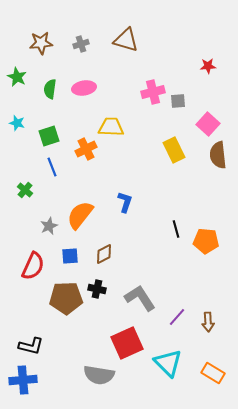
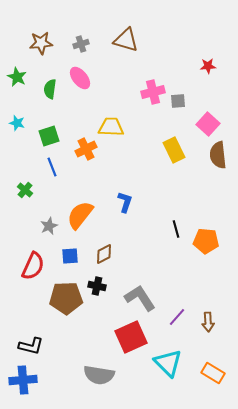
pink ellipse: moved 4 px left, 10 px up; rotated 60 degrees clockwise
black cross: moved 3 px up
red square: moved 4 px right, 6 px up
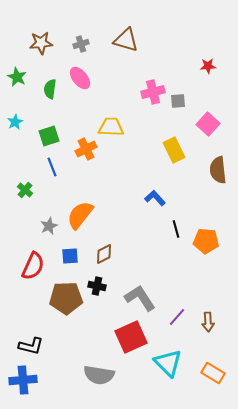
cyan star: moved 2 px left, 1 px up; rotated 28 degrees clockwise
brown semicircle: moved 15 px down
blue L-shape: moved 30 px right, 4 px up; rotated 60 degrees counterclockwise
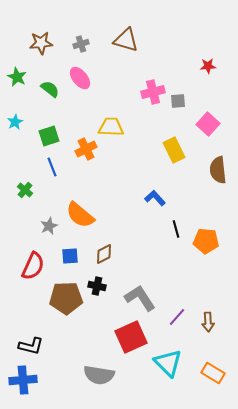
green semicircle: rotated 120 degrees clockwise
orange semicircle: rotated 88 degrees counterclockwise
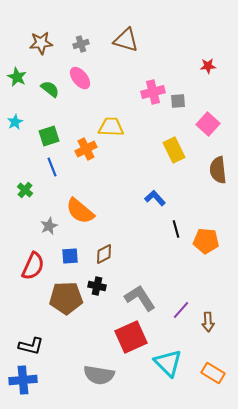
orange semicircle: moved 4 px up
purple line: moved 4 px right, 7 px up
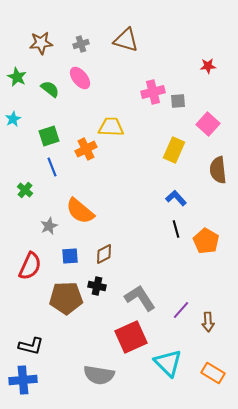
cyan star: moved 2 px left, 3 px up
yellow rectangle: rotated 50 degrees clockwise
blue L-shape: moved 21 px right
orange pentagon: rotated 25 degrees clockwise
red semicircle: moved 3 px left
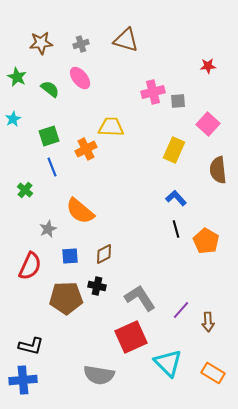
gray star: moved 1 px left, 3 px down
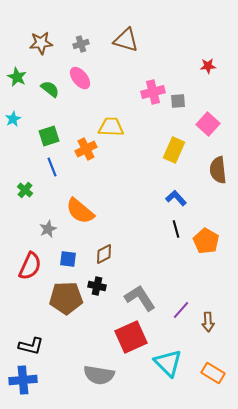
blue square: moved 2 px left, 3 px down; rotated 12 degrees clockwise
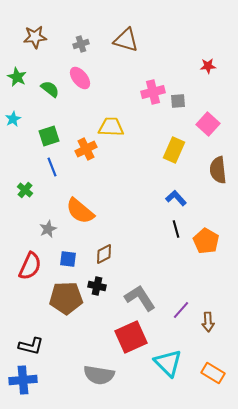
brown star: moved 6 px left, 6 px up
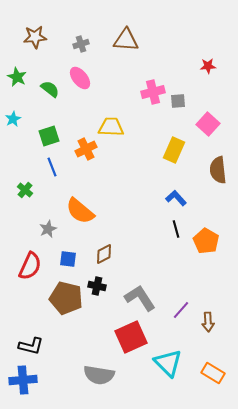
brown triangle: rotated 12 degrees counterclockwise
brown pentagon: rotated 16 degrees clockwise
